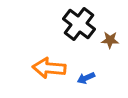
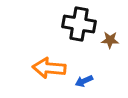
black cross: rotated 28 degrees counterclockwise
blue arrow: moved 2 px left, 3 px down
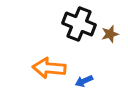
black cross: rotated 12 degrees clockwise
brown star: moved 6 px up; rotated 18 degrees counterclockwise
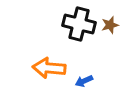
black cross: rotated 8 degrees counterclockwise
brown star: moved 9 px up
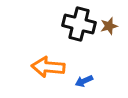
brown star: moved 1 px left, 1 px down
orange arrow: moved 1 px left, 1 px up
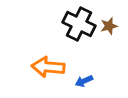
black cross: rotated 12 degrees clockwise
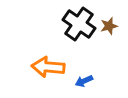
black cross: rotated 8 degrees clockwise
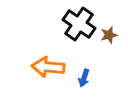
brown star: moved 9 px down
blue arrow: moved 3 px up; rotated 48 degrees counterclockwise
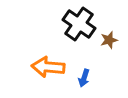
brown star: moved 5 px down
